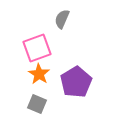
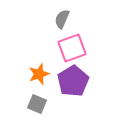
pink square: moved 35 px right
orange star: rotated 20 degrees clockwise
purple pentagon: moved 3 px left, 1 px up
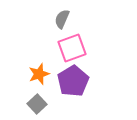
gray square: rotated 24 degrees clockwise
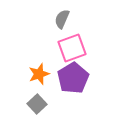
purple pentagon: moved 3 px up
